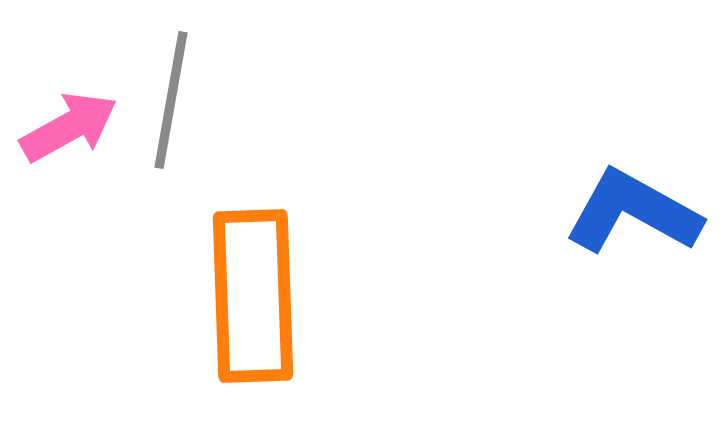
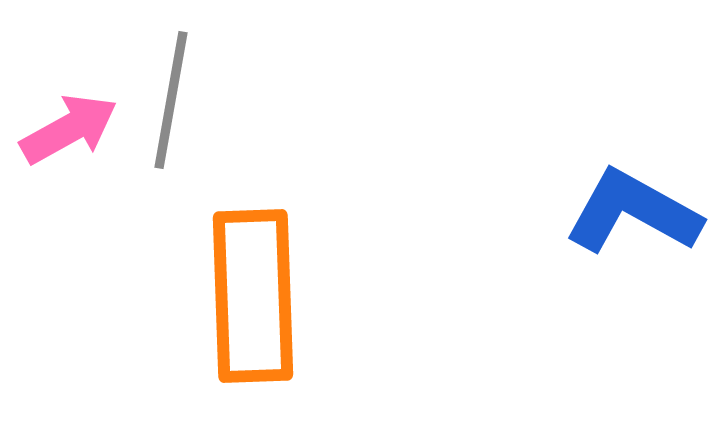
pink arrow: moved 2 px down
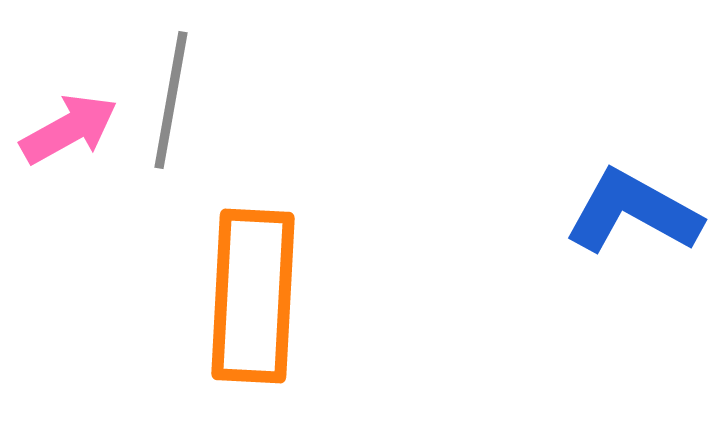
orange rectangle: rotated 5 degrees clockwise
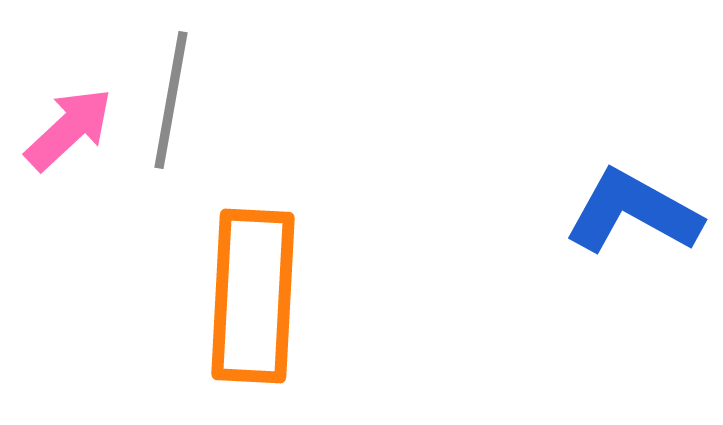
pink arrow: rotated 14 degrees counterclockwise
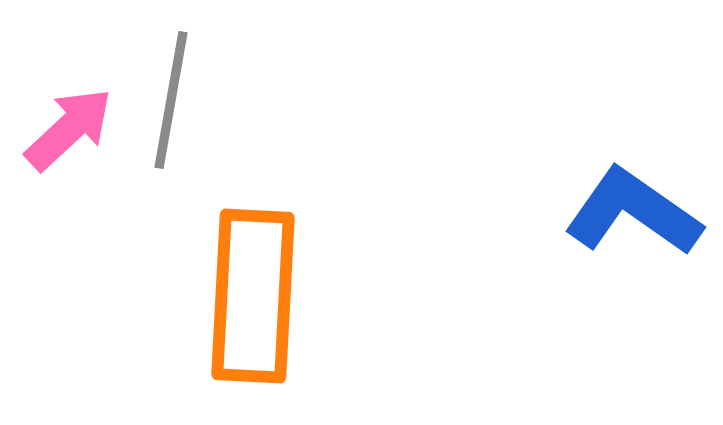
blue L-shape: rotated 6 degrees clockwise
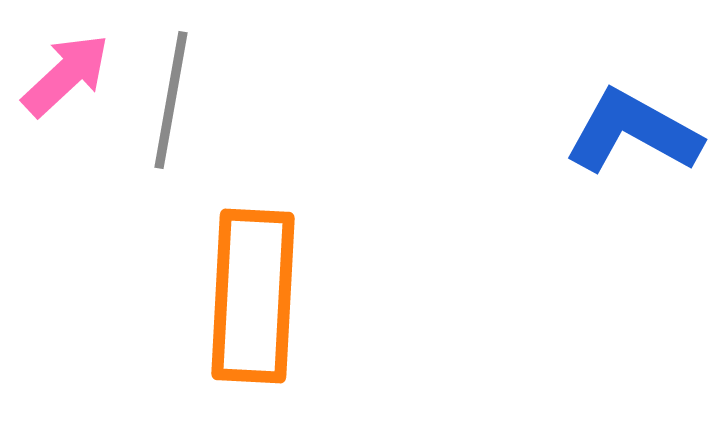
pink arrow: moved 3 px left, 54 px up
blue L-shape: moved 80 px up; rotated 6 degrees counterclockwise
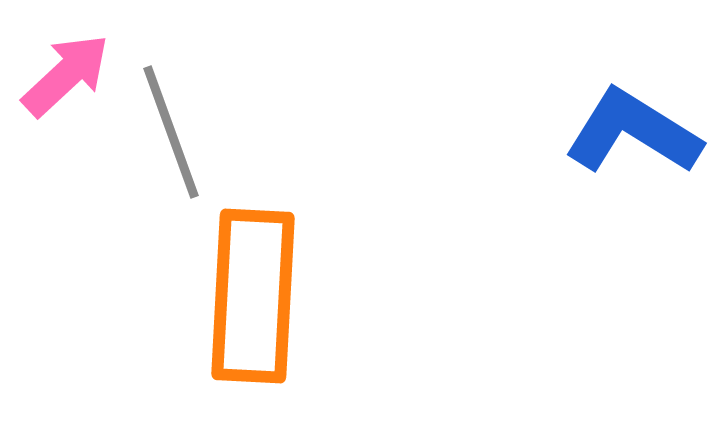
gray line: moved 32 px down; rotated 30 degrees counterclockwise
blue L-shape: rotated 3 degrees clockwise
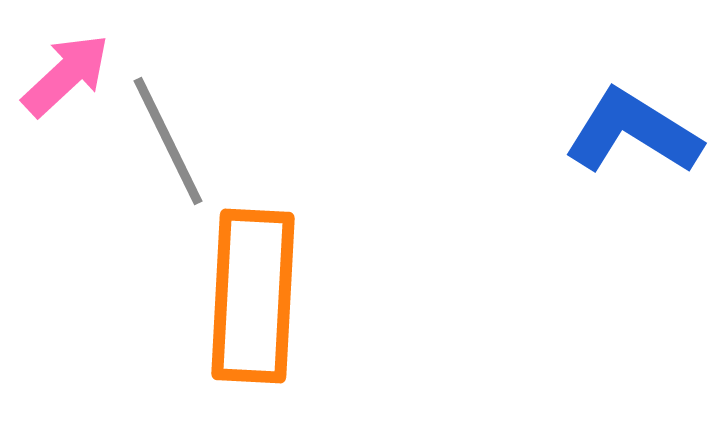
gray line: moved 3 px left, 9 px down; rotated 6 degrees counterclockwise
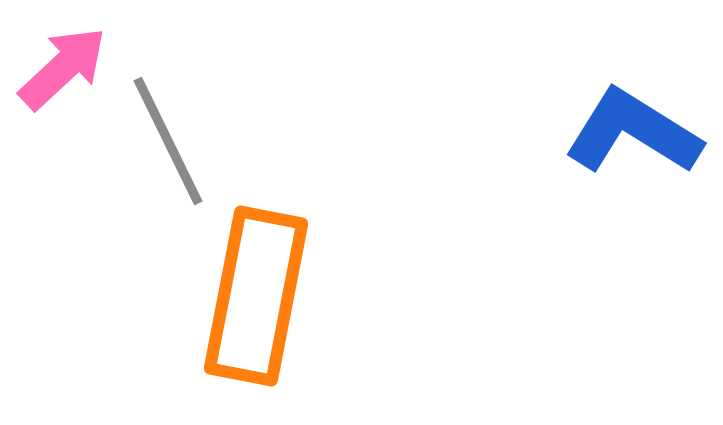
pink arrow: moved 3 px left, 7 px up
orange rectangle: moved 3 px right; rotated 8 degrees clockwise
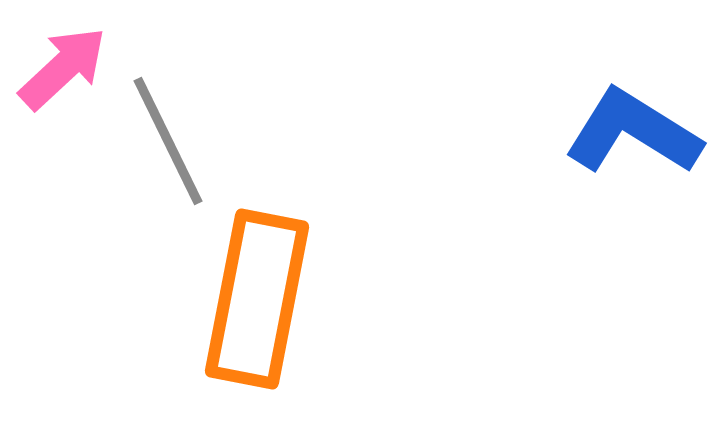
orange rectangle: moved 1 px right, 3 px down
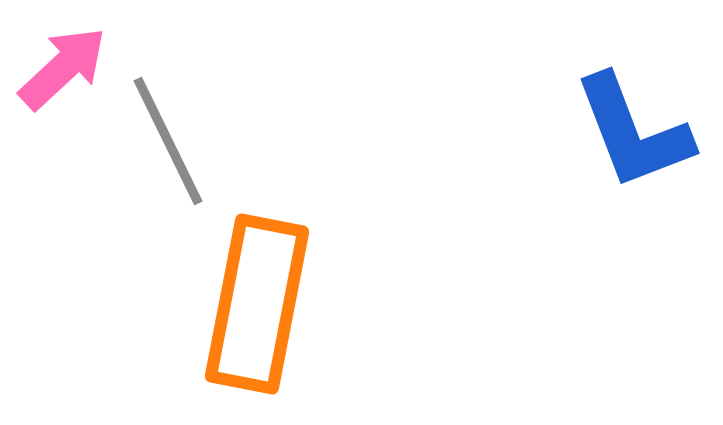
blue L-shape: rotated 143 degrees counterclockwise
orange rectangle: moved 5 px down
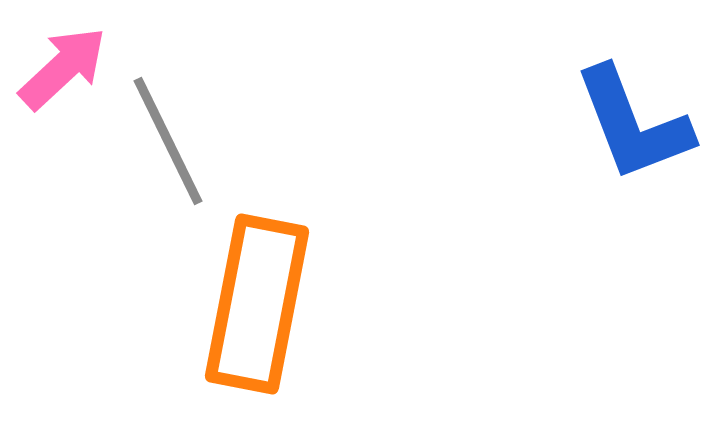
blue L-shape: moved 8 px up
